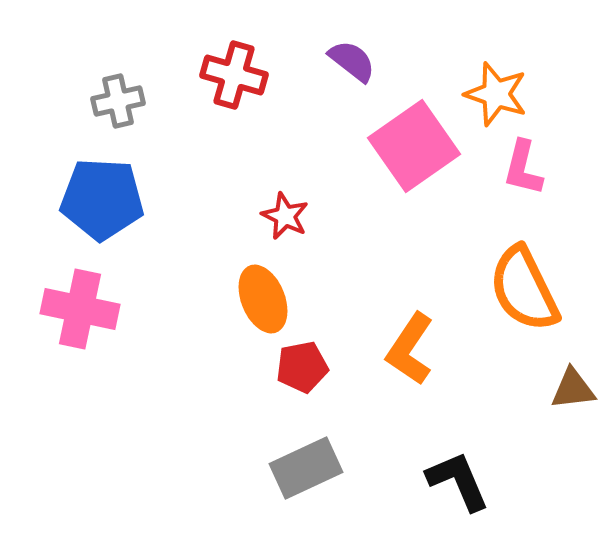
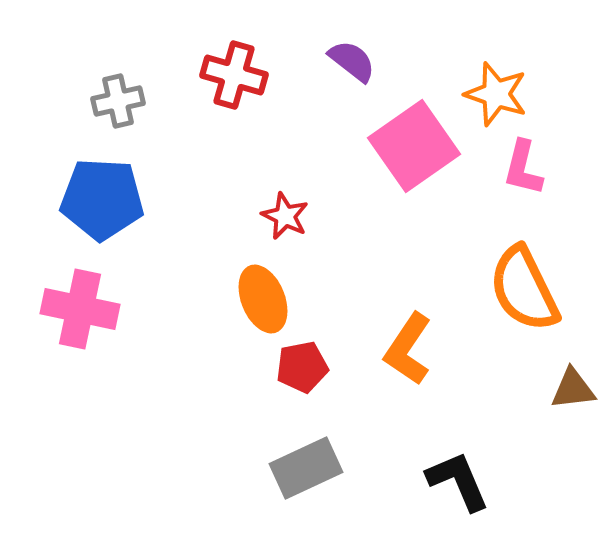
orange L-shape: moved 2 px left
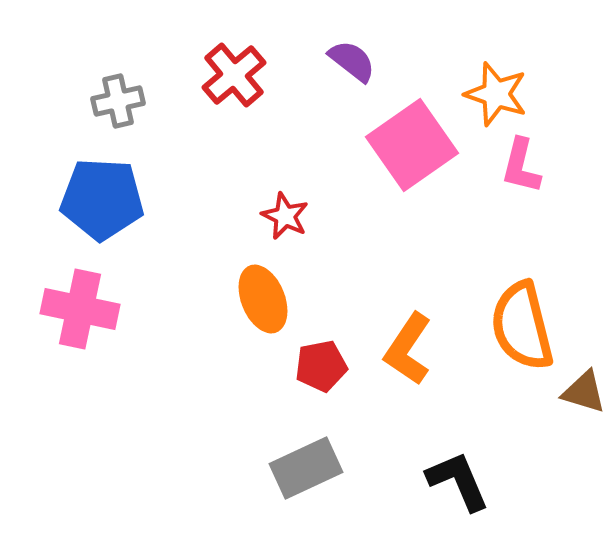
red cross: rotated 34 degrees clockwise
pink square: moved 2 px left, 1 px up
pink L-shape: moved 2 px left, 2 px up
orange semicircle: moved 2 px left, 37 px down; rotated 12 degrees clockwise
red pentagon: moved 19 px right, 1 px up
brown triangle: moved 11 px right, 3 px down; rotated 24 degrees clockwise
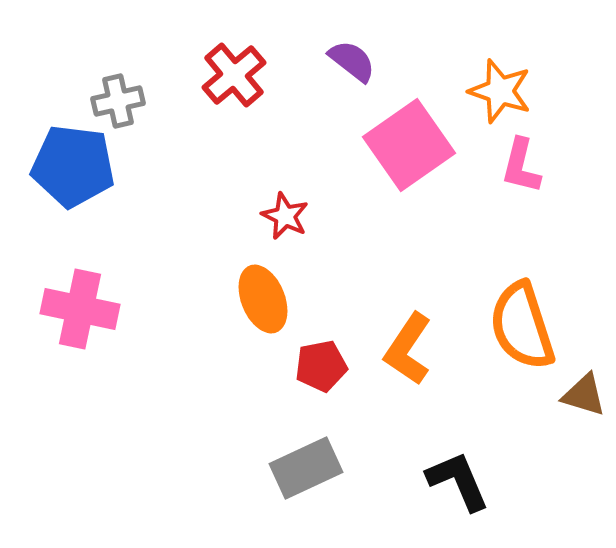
orange star: moved 4 px right, 3 px up
pink square: moved 3 px left
blue pentagon: moved 29 px left, 33 px up; rotated 4 degrees clockwise
orange semicircle: rotated 4 degrees counterclockwise
brown triangle: moved 3 px down
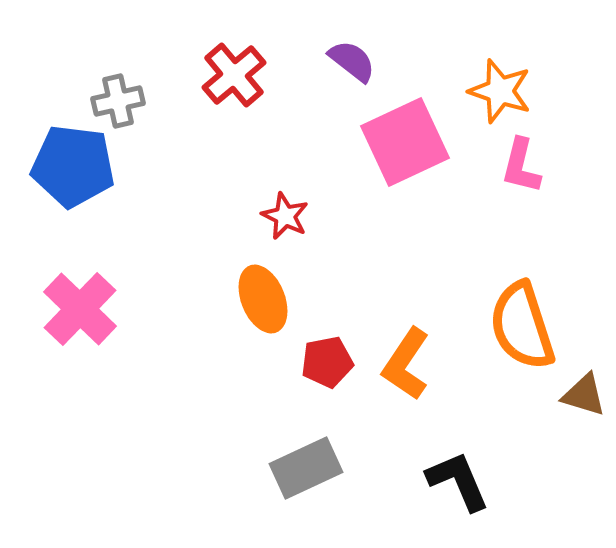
pink square: moved 4 px left, 3 px up; rotated 10 degrees clockwise
pink cross: rotated 32 degrees clockwise
orange L-shape: moved 2 px left, 15 px down
red pentagon: moved 6 px right, 4 px up
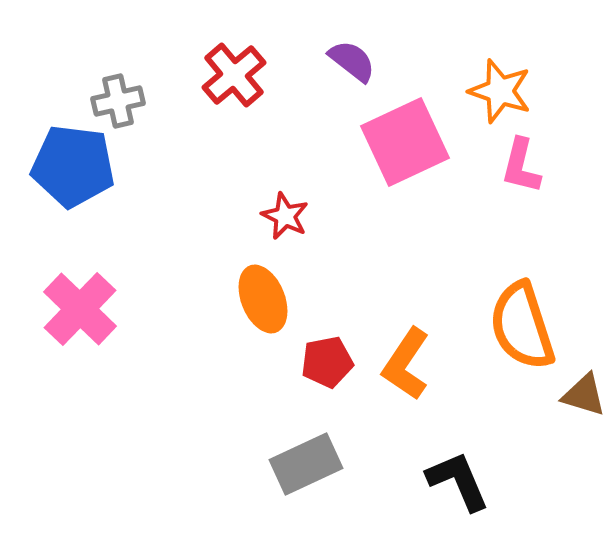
gray rectangle: moved 4 px up
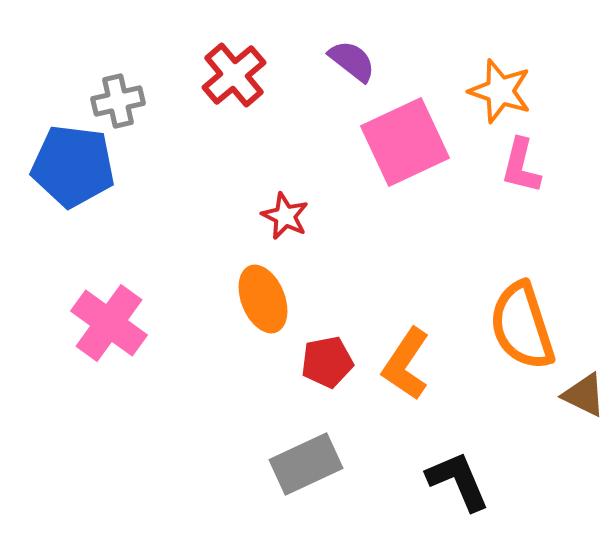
pink cross: moved 29 px right, 14 px down; rotated 8 degrees counterclockwise
brown triangle: rotated 9 degrees clockwise
